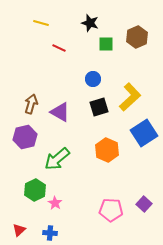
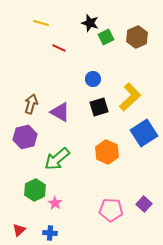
green square: moved 7 px up; rotated 28 degrees counterclockwise
orange hexagon: moved 2 px down
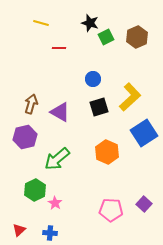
red line: rotated 24 degrees counterclockwise
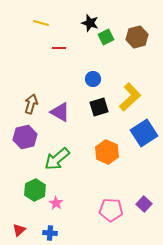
brown hexagon: rotated 10 degrees clockwise
pink star: moved 1 px right
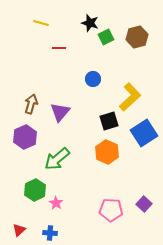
black square: moved 10 px right, 14 px down
purple triangle: rotated 40 degrees clockwise
purple hexagon: rotated 10 degrees counterclockwise
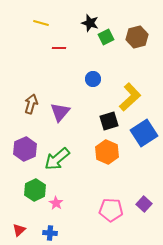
purple hexagon: moved 12 px down
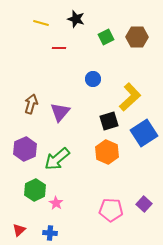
black star: moved 14 px left, 4 px up
brown hexagon: rotated 15 degrees clockwise
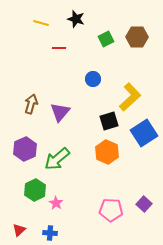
green square: moved 2 px down
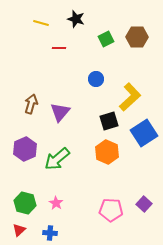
blue circle: moved 3 px right
green hexagon: moved 10 px left, 13 px down; rotated 20 degrees counterclockwise
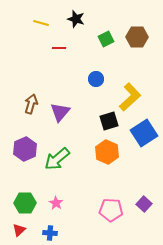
green hexagon: rotated 15 degrees counterclockwise
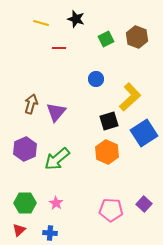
brown hexagon: rotated 20 degrees clockwise
purple triangle: moved 4 px left
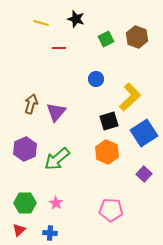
purple square: moved 30 px up
